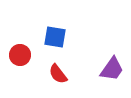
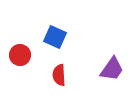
blue square: rotated 15 degrees clockwise
red semicircle: moved 1 px right, 1 px down; rotated 35 degrees clockwise
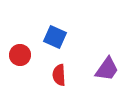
purple trapezoid: moved 5 px left
